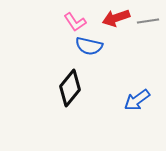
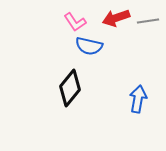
blue arrow: moved 1 px right, 1 px up; rotated 136 degrees clockwise
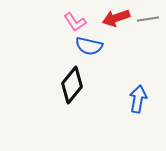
gray line: moved 2 px up
black diamond: moved 2 px right, 3 px up
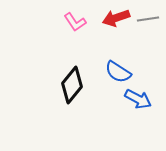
blue semicircle: moved 29 px right, 26 px down; rotated 20 degrees clockwise
blue arrow: rotated 108 degrees clockwise
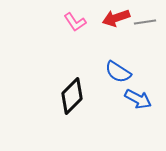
gray line: moved 3 px left, 3 px down
black diamond: moved 11 px down; rotated 6 degrees clockwise
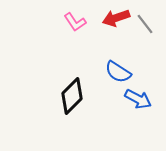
gray line: moved 2 px down; rotated 60 degrees clockwise
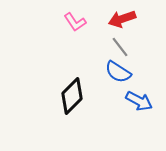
red arrow: moved 6 px right, 1 px down
gray line: moved 25 px left, 23 px down
blue arrow: moved 1 px right, 2 px down
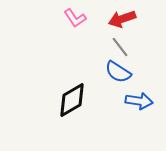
pink L-shape: moved 4 px up
black diamond: moved 4 px down; rotated 15 degrees clockwise
blue arrow: rotated 20 degrees counterclockwise
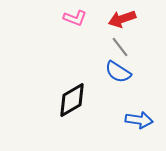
pink L-shape: rotated 35 degrees counterclockwise
blue arrow: moved 19 px down
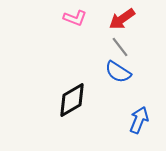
red arrow: rotated 16 degrees counterclockwise
blue arrow: rotated 76 degrees counterclockwise
